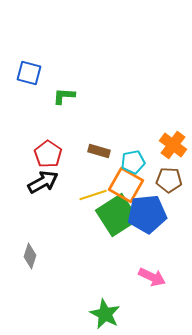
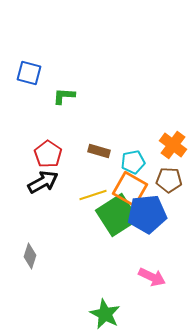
orange square: moved 4 px right, 4 px down
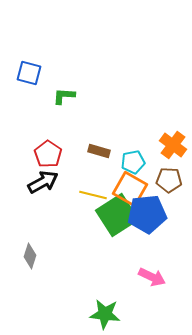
yellow line: rotated 32 degrees clockwise
green star: rotated 20 degrees counterclockwise
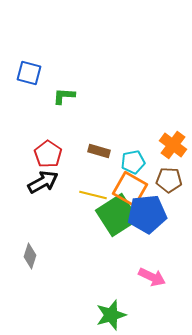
green star: moved 6 px right, 1 px down; rotated 24 degrees counterclockwise
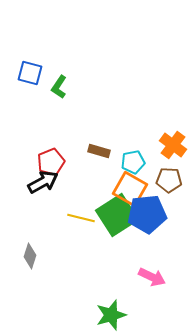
blue square: moved 1 px right
green L-shape: moved 5 px left, 9 px up; rotated 60 degrees counterclockwise
red pentagon: moved 3 px right, 8 px down; rotated 16 degrees clockwise
yellow line: moved 12 px left, 23 px down
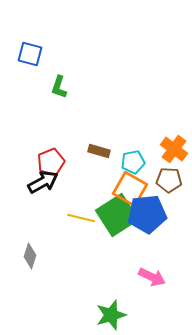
blue square: moved 19 px up
green L-shape: rotated 15 degrees counterclockwise
orange cross: moved 1 px right, 4 px down
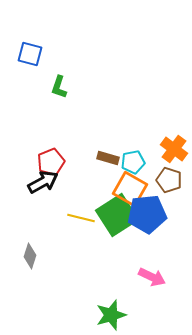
brown rectangle: moved 9 px right, 7 px down
brown pentagon: rotated 15 degrees clockwise
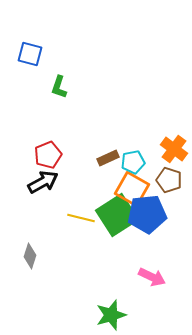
brown rectangle: rotated 40 degrees counterclockwise
red pentagon: moved 3 px left, 7 px up
orange square: moved 2 px right
